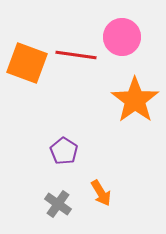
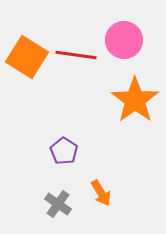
pink circle: moved 2 px right, 3 px down
orange square: moved 6 px up; rotated 12 degrees clockwise
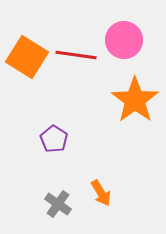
purple pentagon: moved 10 px left, 12 px up
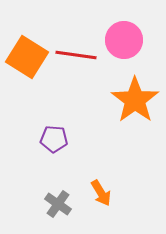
purple pentagon: rotated 28 degrees counterclockwise
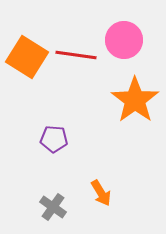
gray cross: moved 5 px left, 3 px down
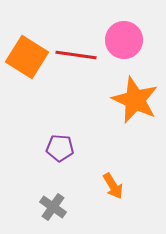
orange star: rotated 12 degrees counterclockwise
purple pentagon: moved 6 px right, 9 px down
orange arrow: moved 12 px right, 7 px up
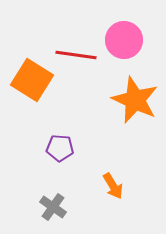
orange square: moved 5 px right, 23 px down
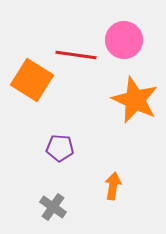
orange arrow: rotated 140 degrees counterclockwise
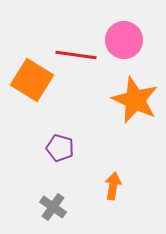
purple pentagon: rotated 12 degrees clockwise
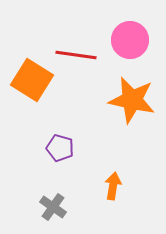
pink circle: moved 6 px right
orange star: moved 3 px left; rotated 12 degrees counterclockwise
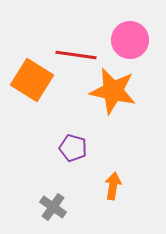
orange star: moved 19 px left, 9 px up
purple pentagon: moved 13 px right
